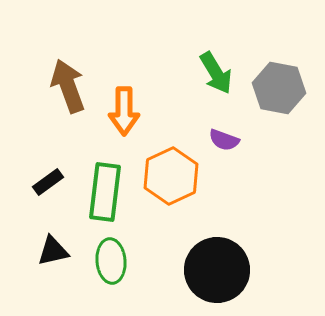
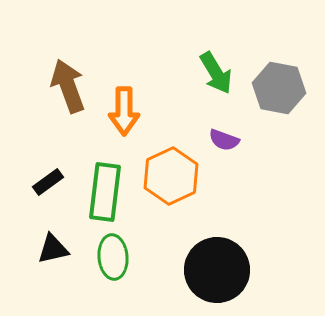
black triangle: moved 2 px up
green ellipse: moved 2 px right, 4 px up
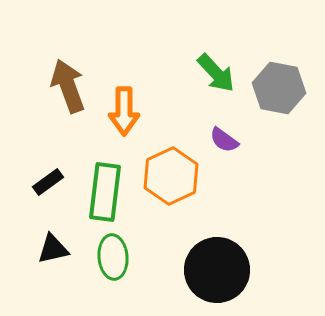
green arrow: rotated 12 degrees counterclockwise
purple semicircle: rotated 16 degrees clockwise
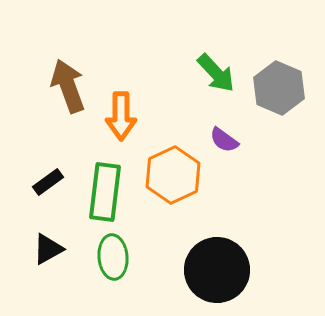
gray hexagon: rotated 12 degrees clockwise
orange arrow: moved 3 px left, 5 px down
orange hexagon: moved 2 px right, 1 px up
black triangle: moved 5 px left; rotated 16 degrees counterclockwise
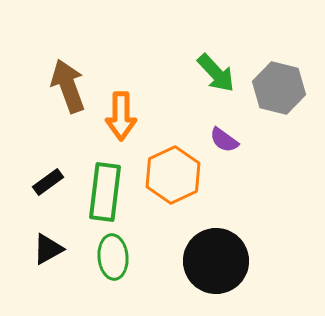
gray hexagon: rotated 9 degrees counterclockwise
black circle: moved 1 px left, 9 px up
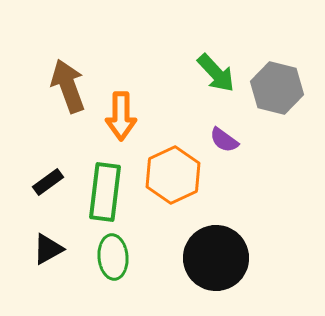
gray hexagon: moved 2 px left
black circle: moved 3 px up
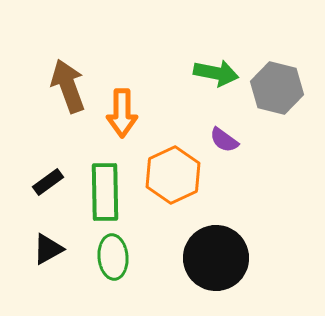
green arrow: rotated 36 degrees counterclockwise
orange arrow: moved 1 px right, 3 px up
green rectangle: rotated 8 degrees counterclockwise
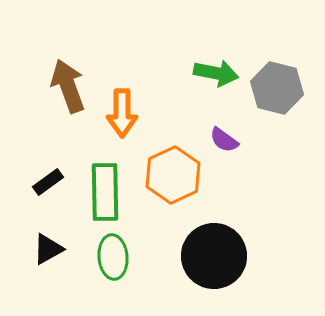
black circle: moved 2 px left, 2 px up
